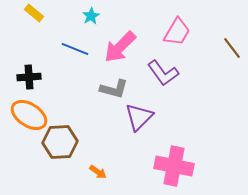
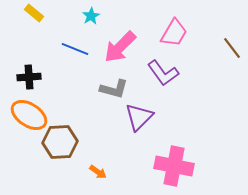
pink trapezoid: moved 3 px left, 1 px down
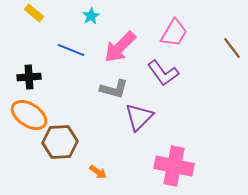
blue line: moved 4 px left, 1 px down
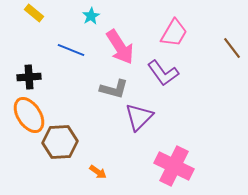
pink arrow: rotated 78 degrees counterclockwise
orange ellipse: rotated 24 degrees clockwise
pink cross: rotated 15 degrees clockwise
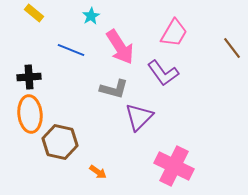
orange ellipse: moved 1 px right, 1 px up; rotated 27 degrees clockwise
brown hexagon: rotated 16 degrees clockwise
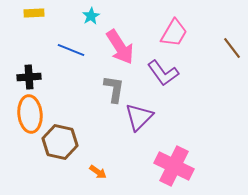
yellow rectangle: rotated 42 degrees counterclockwise
gray L-shape: rotated 96 degrees counterclockwise
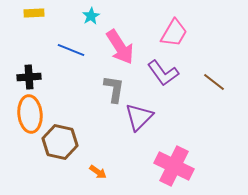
brown line: moved 18 px left, 34 px down; rotated 15 degrees counterclockwise
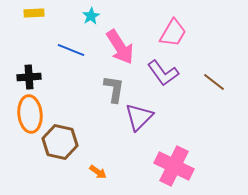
pink trapezoid: moved 1 px left
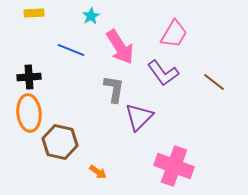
pink trapezoid: moved 1 px right, 1 px down
orange ellipse: moved 1 px left, 1 px up
pink cross: rotated 6 degrees counterclockwise
